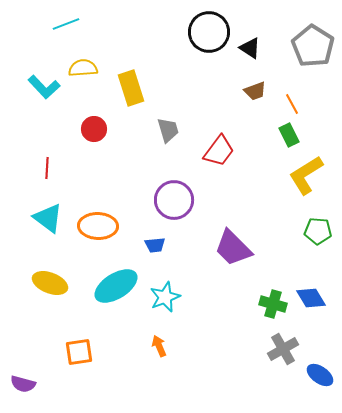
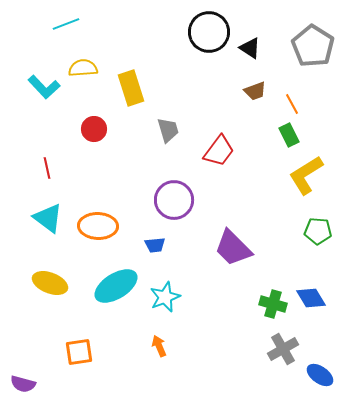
red line: rotated 15 degrees counterclockwise
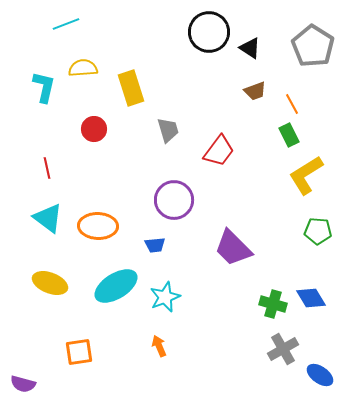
cyan L-shape: rotated 124 degrees counterclockwise
